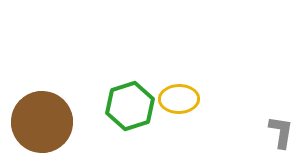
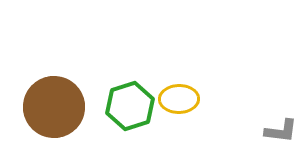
brown circle: moved 12 px right, 15 px up
gray L-shape: moved 1 px up; rotated 88 degrees clockwise
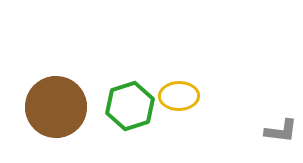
yellow ellipse: moved 3 px up
brown circle: moved 2 px right
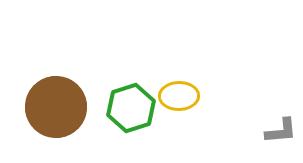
green hexagon: moved 1 px right, 2 px down
gray L-shape: rotated 12 degrees counterclockwise
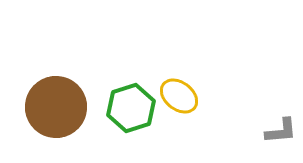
yellow ellipse: rotated 39 degrees clockwise
